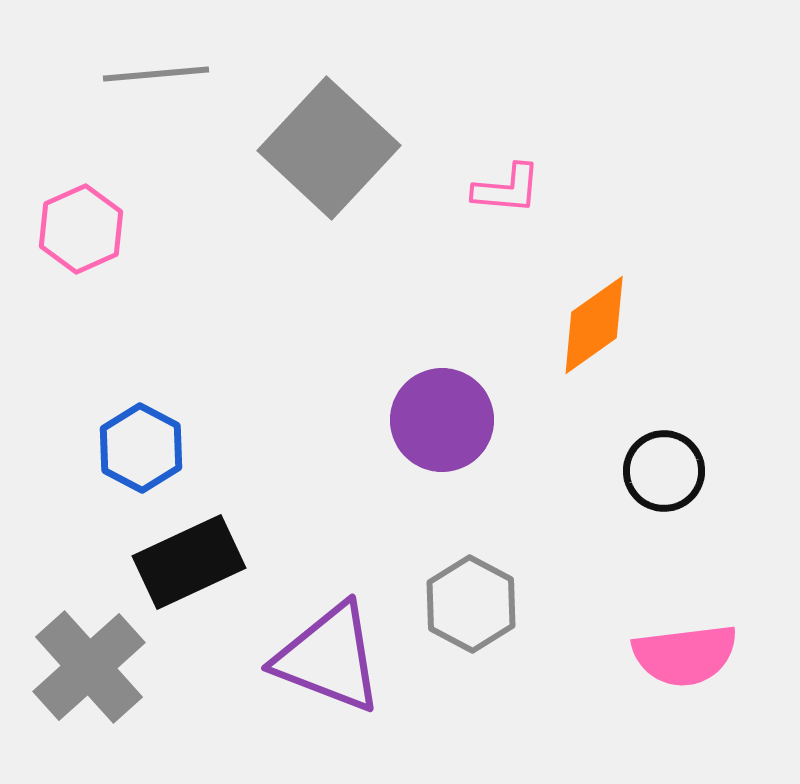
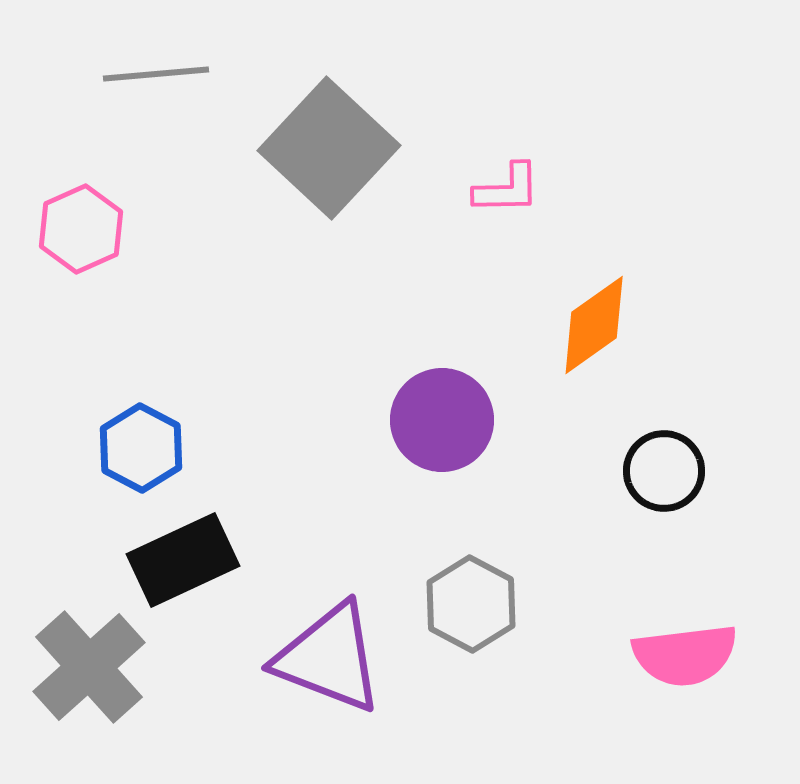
pink L-shape: rotated 6 degrees counterclockwise
black rectangle: moved 6 px left, 2 px up
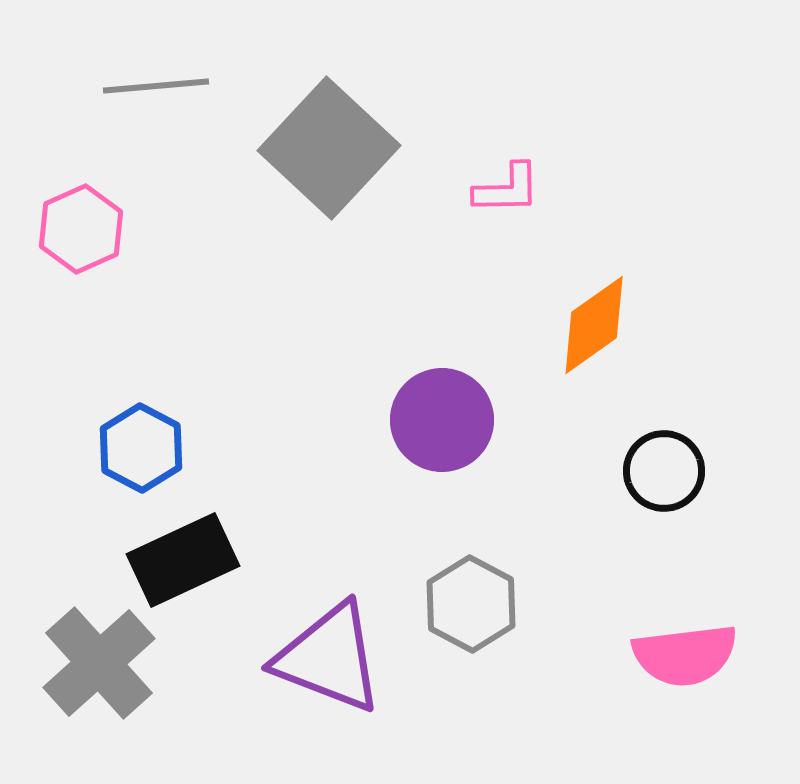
gray line: moved 12 px down
gray cross: moved 10 px right, 4 px up
